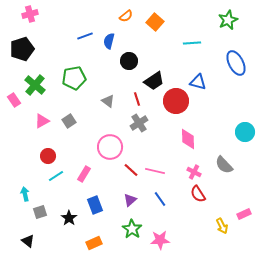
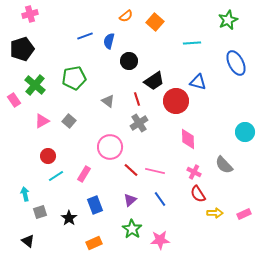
gray square at (69, 121): rotated 16 degrees counterclockwise
yellow arrow at (222, 226): moved 7 px left, 13 px up; rotated 63 degrees counterclockwise
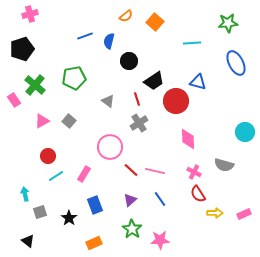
green star at (228, 20): moved 3 px down; rotated 18 degrees clockwise
gray semicircle at (224, 165): rotated 30 degrees counterclockwise
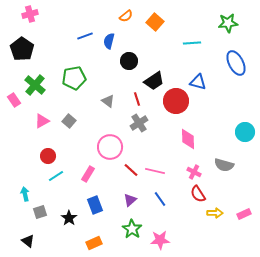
black pentagon at (22, 49): rotated 20 degrees counterclockwise
pink rectangle at (84, 174): moved 4 px right
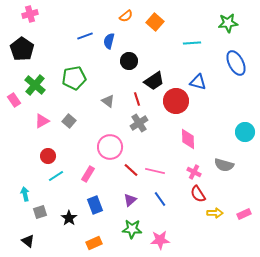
green star at (132, 229): rotated 30 degrees counterclockwise
